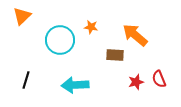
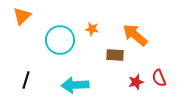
orange star: moved 1 px right, 2 px down
red semicircle: moved 1 px up
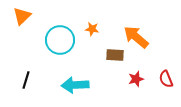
orange arrow: moved 1 px right, 2 px down
red semicircle: moved 7 px right, 1 px down
red star: moved 3 px up
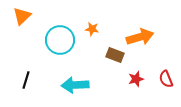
orange arrow: moved 4 px right; rotated 124 degrees clockwise
brown rectangle: rotated 18 degrees clockwise
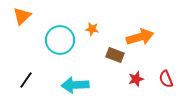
black line: rotated 18 degrees clockwise
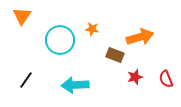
orange triangle: rotated 12 degrees counterclockwise
red star: moved 1 px left, 2 px up
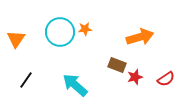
orange triangle: moved 6 px left, 23 px down
orange star: moved 7 px left; rotated 16 degrees counterclockwise
cyan circle: moved 8 px up
brown rectangle: moved 2 px right, 10 px down
red semicircle: rotated 102 degrees counterclockwise
cyan arrow: rotated 44 degrees clockwise
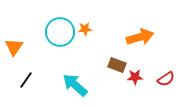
orange triangle: moved 2 px left, 8 px down
red star: rotated 14 degrees clockwise
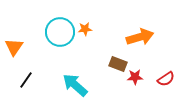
brown rectangle: moved 1 px right, 1 px up
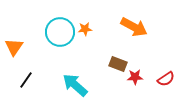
orange arrow: moved 6 px left, 10 px up; rotated 44 degrees clockwise
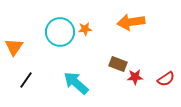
orange arrow: moved 3 px left, 5 px up; rotated 144 degrees clockwise
cyan arrow: moved 1 px right, 2 px up
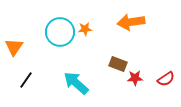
red star: moved 1 px down
